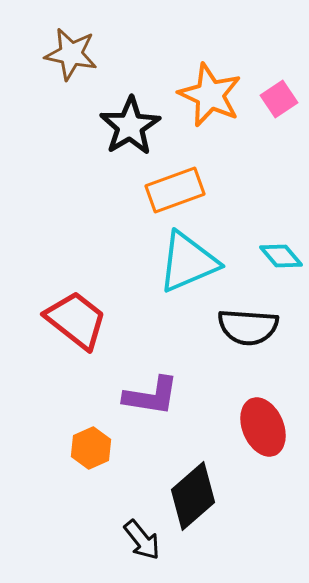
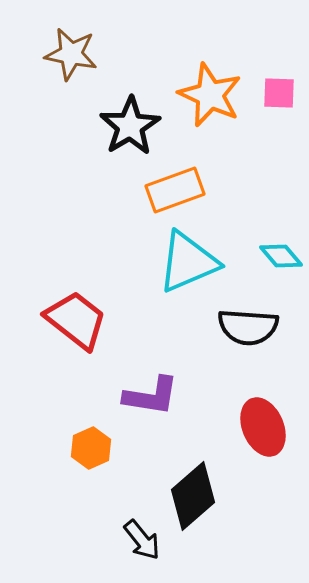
pink square: moved 6 px up; rotated 36 degrees clockwise
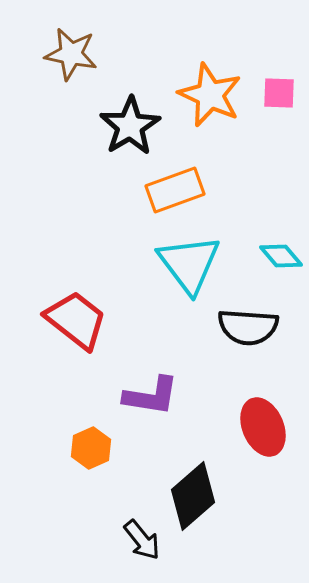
cyan triangle: moved 1 px right, 2 px down; rotated 44 degrees counterclockwise
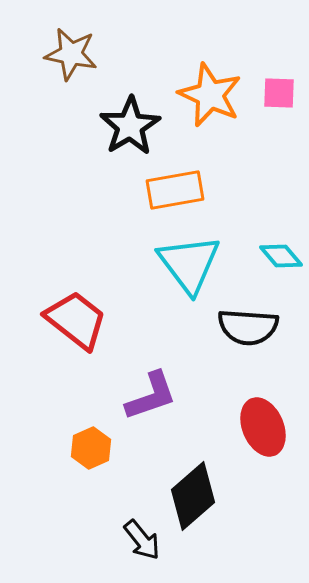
orange rectangle: rotated 10 degrees clockwise
purple L-shape: rotated 28 degrees counterclockwise
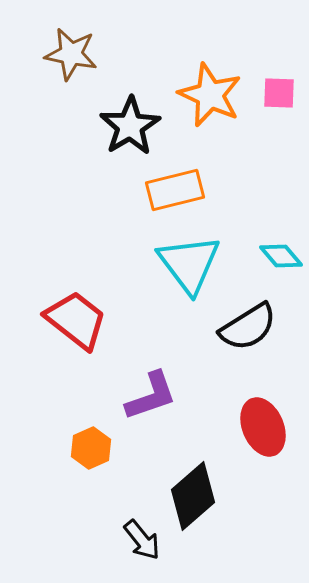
orange rectangle: rotated 4 degrees counterclockwise
black semicircle: rotated 36 degrees counterclockwise
